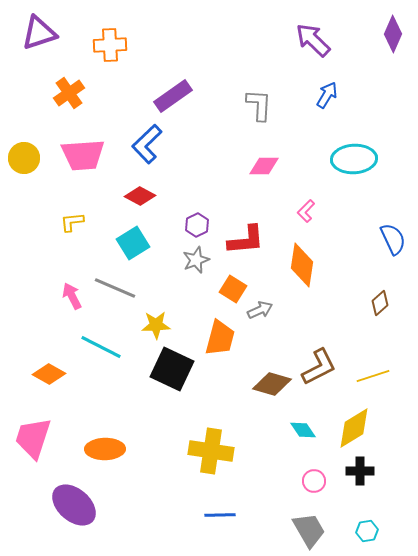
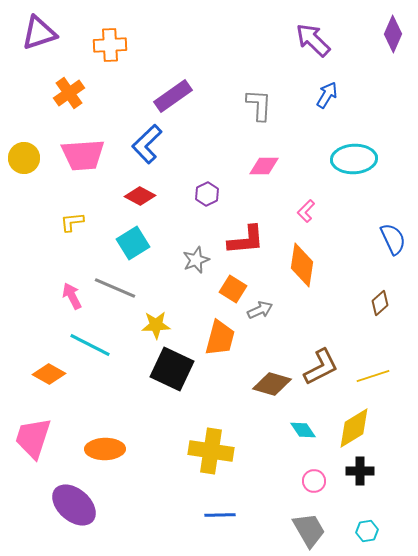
purple hexagon at (197, 225): moved 10 px right, 31 px up
cyan line at (101, 347): moved 11 px left, 2 px up
brown L-shape at (319, 367): moved 2 px right
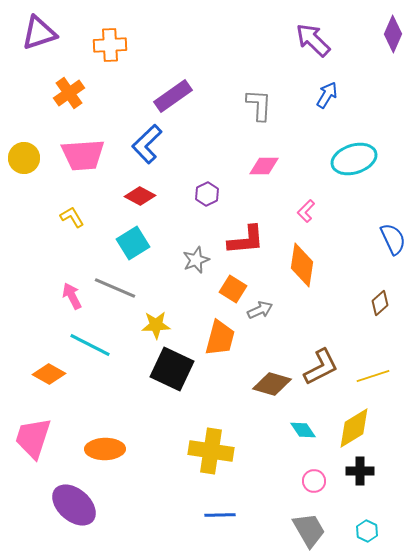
cyan ellipse at (354, 159): rotated 15 degrees counterclockwise
yellow L-shape at (72, 222): moved 5 px up; rotated 65 degrees clockwise
cyan hexagon at (367, 531): rotated 25 degrees counterclockwise
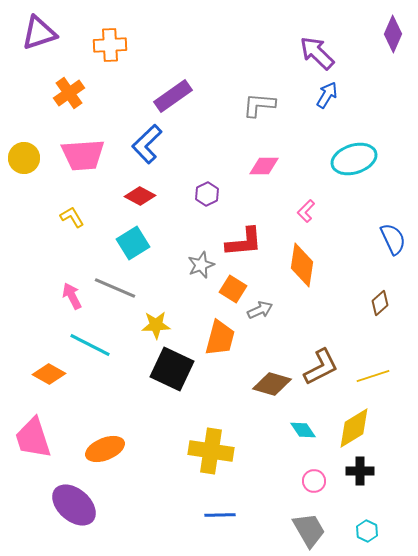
purple arrow at (313, 40): moved 4 px right, 13 px down
gray L-shape at (259, 105): rotated 88 degrees counterclockwise
red L-shape at (246, 240): moved 2 px left, 2 px down
gray star at (196, 260): moved 5 px right, 5 px down
pink trapezoid at (33, 438): rotated 36 degrees counterclockwise
orange ellipse at (105, 449): rotated 21 degrees counterclockwise
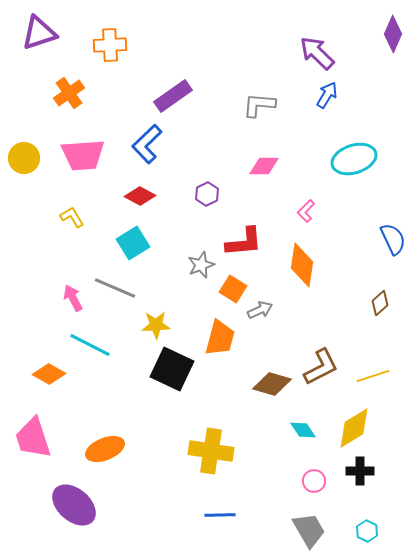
pink arrow at (72, 296): moved 1 px right, 2 px down
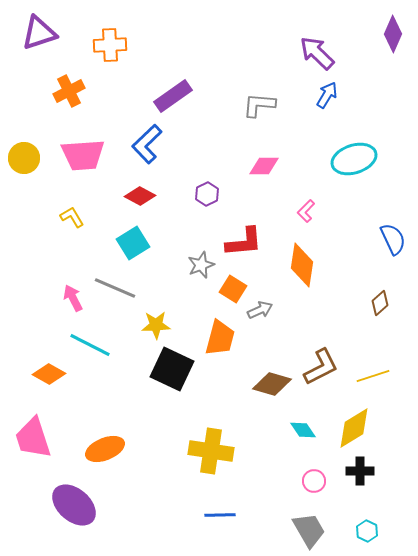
orange cross at (69, 93): moved 2 px up; rotated 8 degrees clockwise
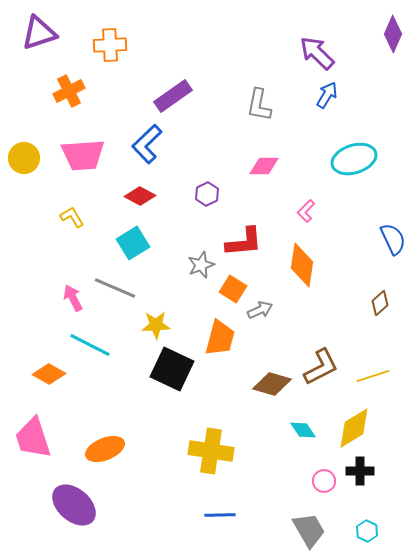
gray L-shape at (259, 105): rotated 84 degrees counterclockwise
pink circle at (314, 481): moved 10 px right
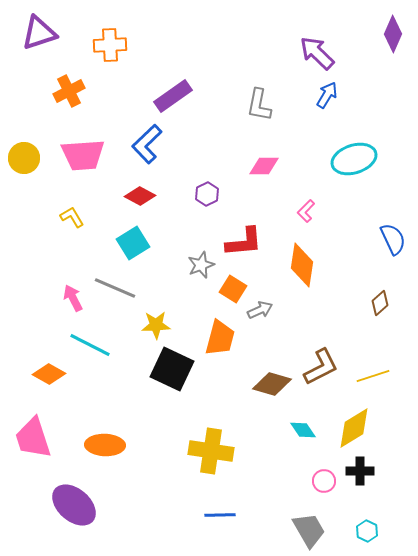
orange ellipse at (105, 449): moved 4 px up; rotated 24 degrees clockwise
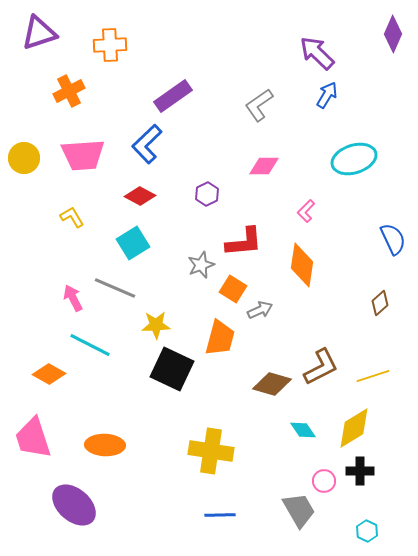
gray L-shape at (259, 105): rotated 44 degrees clockwise
gray trapezoid at (309, 530): moved 10 px left, 20 px up
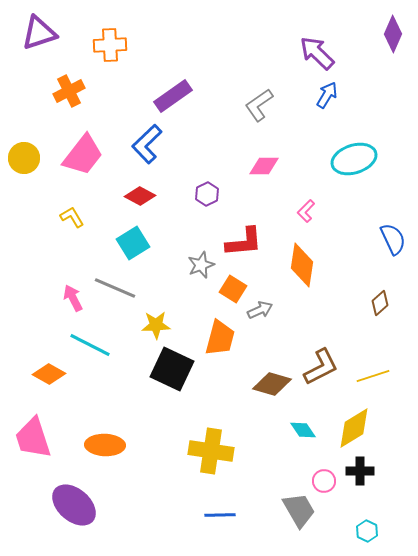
pink trapezoid at (83, 155): rotated 48 degrees counterclockwise
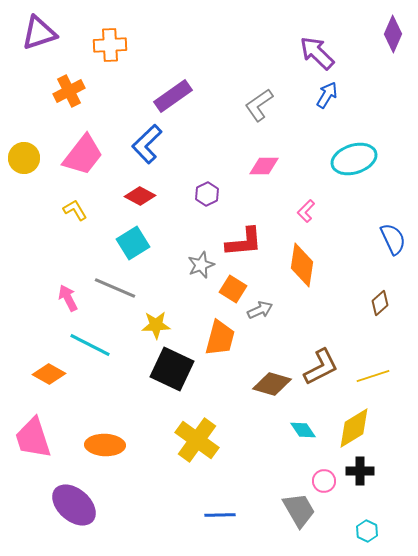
yellow L-shape at (72, 217): moved 3 px right, 7 px up
pink arrow at (73, 298): moved 5 px left
yellow cross at (211, 451): moved 14 px left, 11 px up; rotated 27 degrees clockwise
